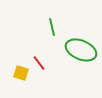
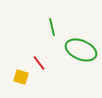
yellow square: moved 4 px down
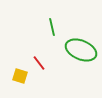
yellow square: moved 1 px left, 1 px up
